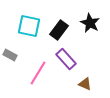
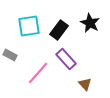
cyan square: rotated 20 degrees counterclockwise
pink line: rotated 10 degrees clockwise
brown triangle: rotated 24 degrees clockwise
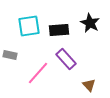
black rectangle: rotated 48 degrees clockwise
gray rectangle: rotated 16 degrees counterclockwise
brown triangle: moved 4 px right, 1 px down
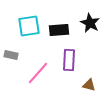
gray rectangle: moved 1 px right
purple rectangle: moved 3 px right, 1 px down; rotated 45 degrees clockwise
brown triangle: rotated 32 degrees counterclockwise
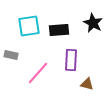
black star: moved 3 px right
purple rectangle: moved 2 px right
brown triangle: moved 2 px left, 1 px up
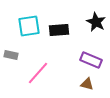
black star: moved 3 px right, 1 px up
purple rectangle: moved 20 px right; rotated 70 degrees counterclockwise
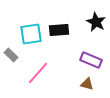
cyan square: moved 2 px right, 8 px down
gray rectangle: rotated 32 degrees clockwise
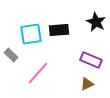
brown triangle: rotated 40 degrees counterclockwise
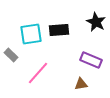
brown triangle: moved 6 px left; rotated 16 degrees clockwise
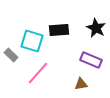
black star: moved 6 px down
cyan square: moved 1 px right, 7 px down; rotated 25 degrees clockwise
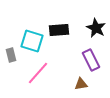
gray rectangle: rotated 32 degrees clockwise
purple rectangle: rotated 40 degrees clockwise
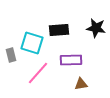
black star: rotated 18 degrees counterclockwise
cyan square: moved 2 px down
purple rectangle: moved 20 px left; rotated 65 degrees counterclockwise
